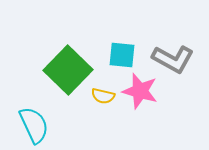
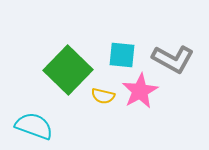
pink star: rotated 27 degrees clockwise
cyan semicircle: moved 1 px down; rotated 45 degrees counterclockwise
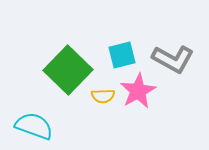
cyan square: rotated 20 degrees counterclockwise
pink star: moved 2 px left
yellow semicircle: rotated 15 degrees counterclockwise
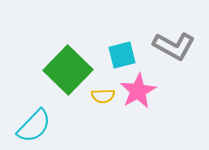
gray L-shape: moved 1 px right, 13 px up
cyan semicircle: rotated 114 degrees clockwise
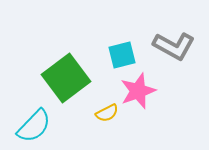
green square: moved 2 px left, 8 px down; rotated 9 degrees clockwise
pink star: rotated 9 degrees clockwise
yellow semicircle: moved 4 px right, 17 px down; rotated 25 degrees counterclockwise
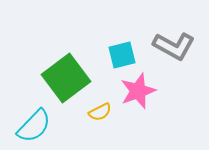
yellow semicircle: moved 7 px left, 1 px up
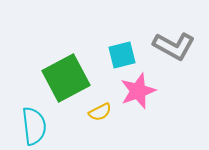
green square: rotated 9 degrees clockwise
cyan semicircle: rotated 51 degrees counterclockwise
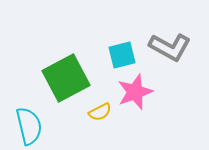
gray L-shape: moved 4 px left, 1 px down
pink star: moved 3 px left, 1 px down
cyan semicircle: moved 5 px left; rotated 6 degrees counterclockwise
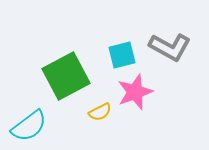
green square: moved 2 px up
cyan semicircle: rotated 66 degrees clockwise
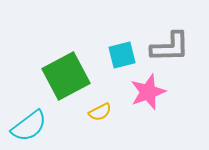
gray L-shape: rotated 30 degrees counterclockwise
pink star: moved 13 px right
